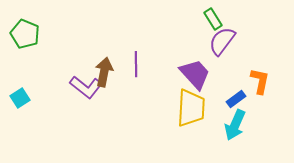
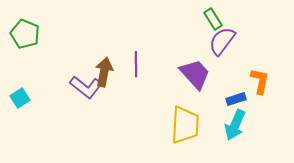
blue rectangle: rotated 18 degrees clockwise
yellow trapezoid: moved 6 px left, 17 px down
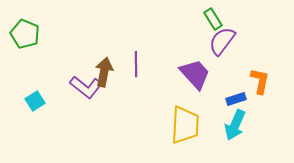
cyan square: moved 15 px right, 3 px down
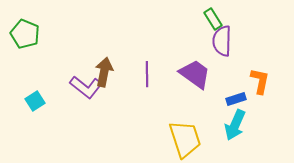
purple semicircle: rotated 36 degrees counterclockwise
purple line: moved 11 px right, 10 px down
purple trapezoid: rotated 12 degrees counterclockwise
yellow trapezoid: moved 14 px down; rotated 21 degrees counterclockwise
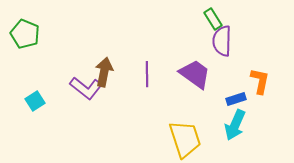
purple L-shape: moved 1 px down
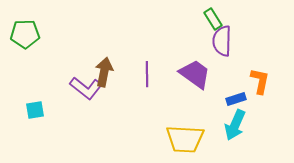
green pentagon: rotated 24 degrees counterclockwise
cyan square: moved 9 px down; rotated 24 degrees clockwise
yellow trapezoid: rotated 111 degrees clockwise
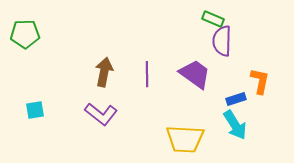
green rectangle: rotated 35 degrees counterclockwise
purple L-shape: moved 15 px right, 26 px down
cyan arrow: rotated 56 degrees counterclockwise
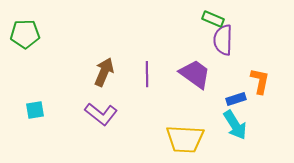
purple semicircle: moved 1 px right, 1 px up
brown arrow: rotated 12 degrees clockwise
